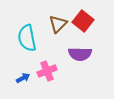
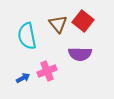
brown triangle: rotated 24 degrees counterclockwise
cyan semicircle: moved 2 px up
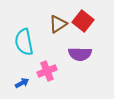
brown triangle: rotated 36 degrees clockwise
cyan semicircle: moved 3 px left, 6 px down
blue arrow: moved 1 px left, 5 px down
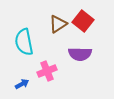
blue arrow: moved 1 px down
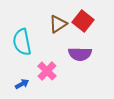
cyan semicircle: moved 2 px left
pink cross: rotated 24 degrees counterclockwise
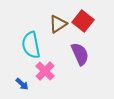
cyan semicircle: moved 9 px right, 3 px down
purple semicircle: rotated 115 degrees counterclockwise
pink cross: moved 2 px left
blue arrow: rotated 72 degrees clockwise
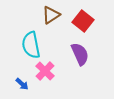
brown triangle: moved 7 px left, 9 px up
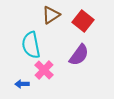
purple semicircle: moved 1 px left, 1 px down; rotated 60 degrees clockwise
pink cross: moved 1 px left, 1 px up
blue arrow: rotated 136 degrees clockwise
